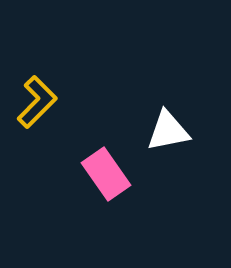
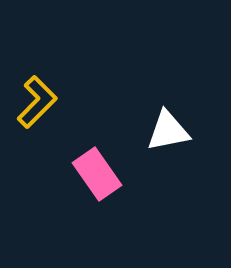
pink rectangle: moved 9 px left
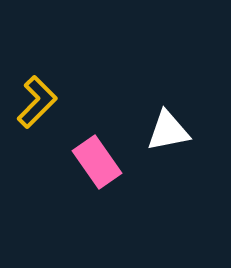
pink rectangle: moved 12 px up
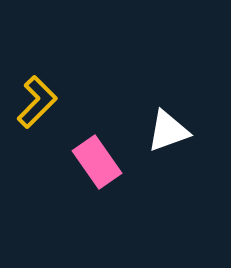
white triangle: rotated 9 degrees counterclockwise
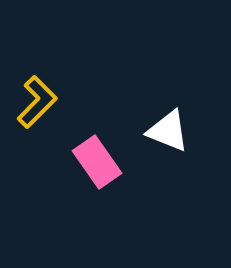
white triangle: rotated 42 degrees clockwise
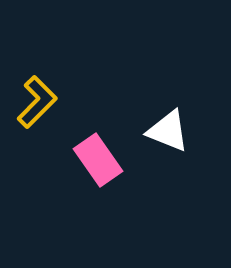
pink rectangle: moved 1 px right, 2 px up
